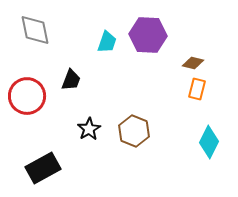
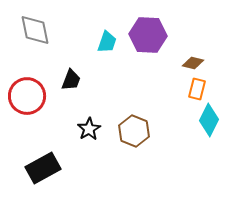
cyan diamond: moved 22 px up
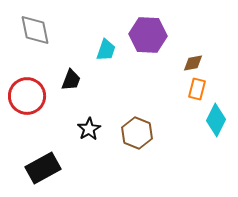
cyan trapezoid: moved 1 px left, 8 px down
brown diamond: rotated 25 degrees counterclockwise
cyan diamond: moved 7 px right
brown hexagon: moved 3 px right, 2 px down
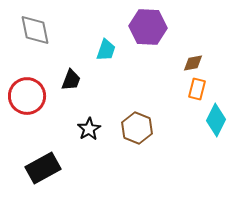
purple hexagon: moved 8 px up
brown hexagon: moved 5 px up
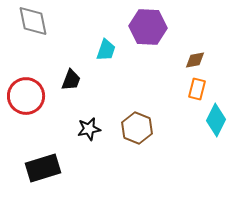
gray diamond: moved 2 px left, 9 px up
brown diamond: moved 2 px right, 3 px up
red circle: moved 1 px left
black star: rotated 20 degrees clockwise
black rectangle: rotated 12 degrees clockwise
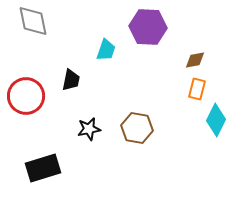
black trapezoid: rotated 10 degrees counterclockwise
brown hexagon: rotated 12 degrees counterclockwise
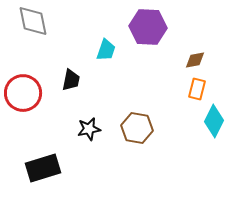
red circle: moved 3 px left, 3 px up
cyan diamond: moved 2 px left, 1 px down
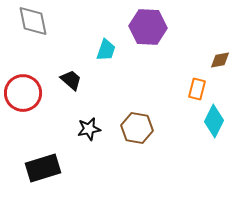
brown diamond: moved 25 px right
black trapezoid: rotated 60 degrees counterclockwise
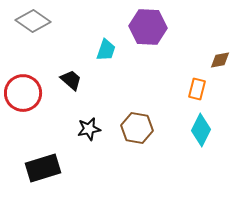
gray diamond: rotated 44 degrees counterclockwise
cyan diamond: moved 13 px left, 9 px down
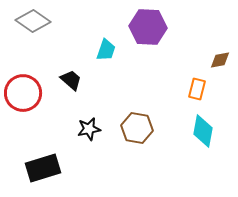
cyan diamond: moved 2 px right, 1 px down; rotated 16 degrees counterclockwise
